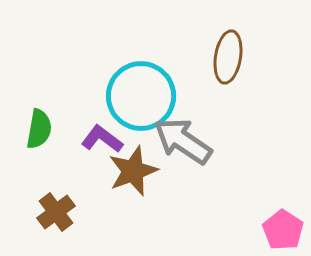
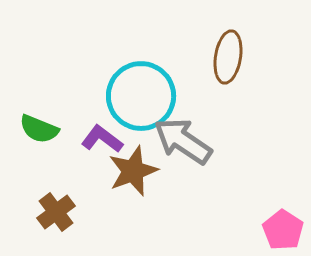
green semicircle: rotated 102 degrees clockwise
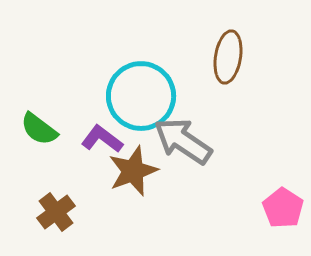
green semicircle: rotated 15 degrees clockwise
pink pentagon: moved 22 px up
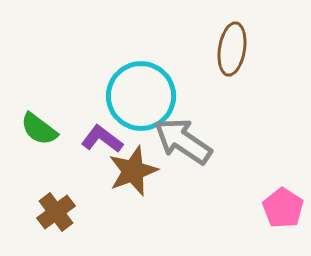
brown ellipse: moved 4 px right, 8 px up
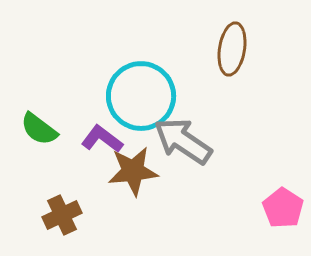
brown star: rotated 15 degrees clockwise
brown cross: moved 6 px right, 3 px down; rotated 12 degrees clockwise
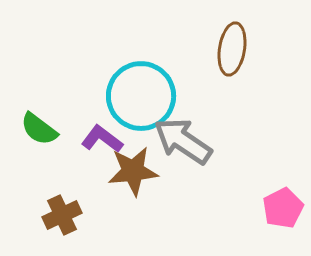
pink pentagon: rotated 12 degrees clockwise
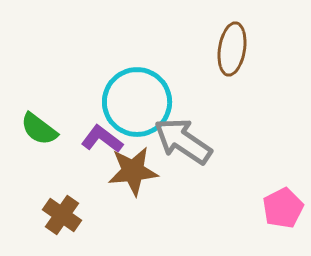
cyan circle: moved 4 px left, 6 px down
brown cross: rotated 30 degrees counterclockwise
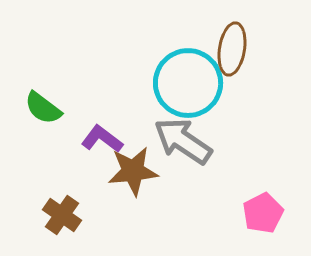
cyan circle: moved 51 px right, 19 px up
green semicircle: moved 4 px right, 21 px up
pink pentagon: moved 20 px left, 5 px down
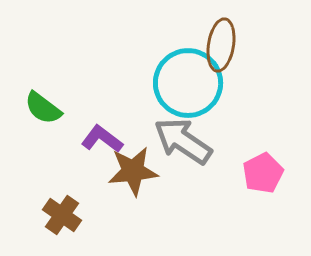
brown ellipse: moved 11 px left, 4 px up
pink pentagon: moved 40 px up
